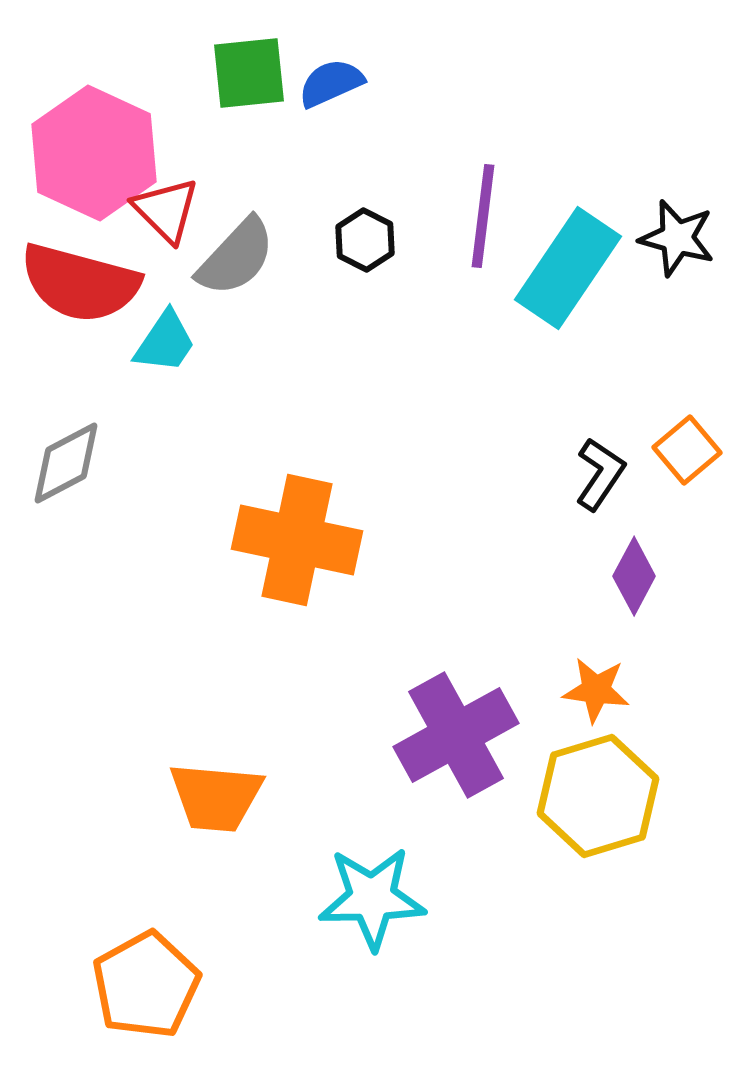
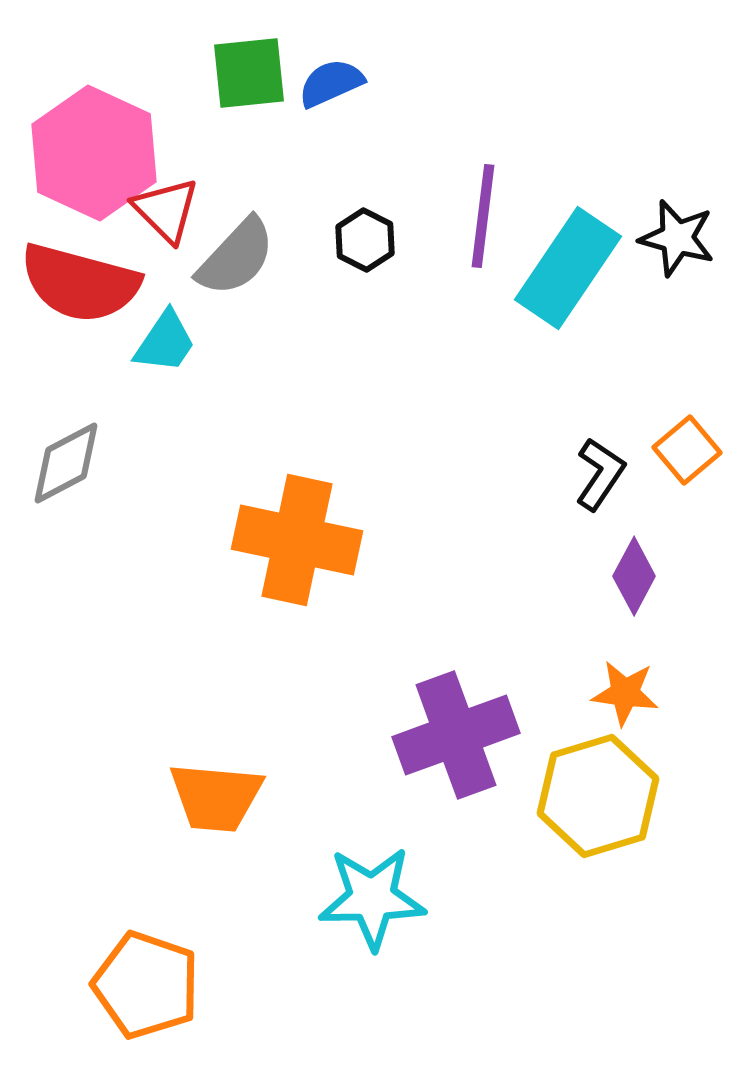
orange star: moved 29 px right, 3 px down
purple cross: rotated 9 degrees clockwise
orange pentagon: rotated 24 degrees counterclockwise
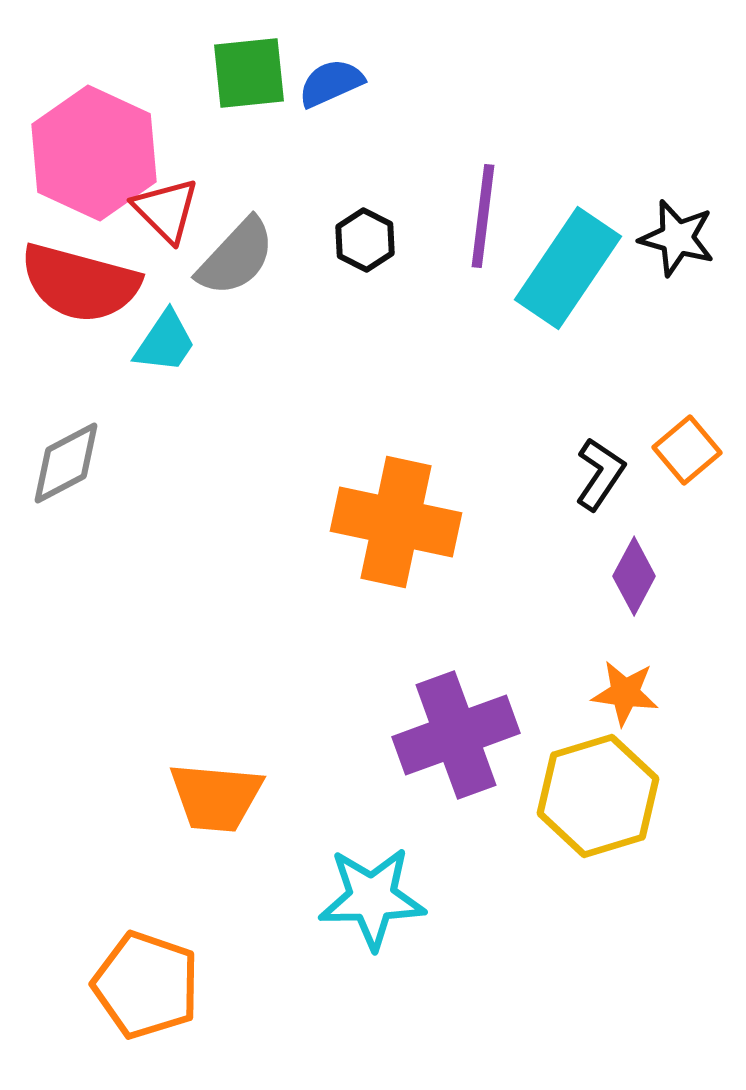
orange cross: moved 99 px right, 18 px up
